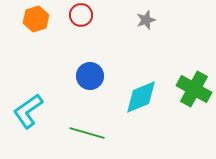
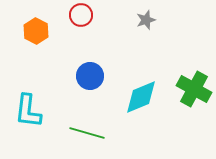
orange hexagon: moved 12 px down; rotated 15 degrees counterclockwise
cyan L-shape: rotated 48 degrees counterclockwise
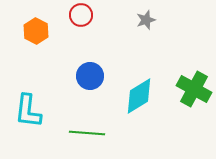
cyan diamond: moved 2 px left, 1 px up; rotated 9 degrees counterclockwise
green line: rotated 12 degrees counterclockwise
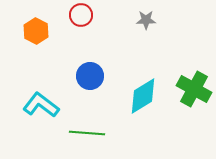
gray star: rotated 18 degrees clockwise
cyan diamond: moved 4 px right
cyan L-shape: moved 13 px right, 6 px up; rotated 120 degrees clockwise
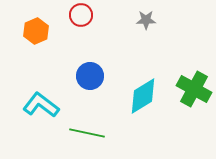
orange hexagon: rotated 10 degrees clockwise
green line: rotated 8 degrees clockwise
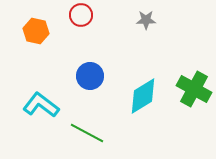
orange hexagon: rotated 25 degrees counterclockwise
green line: rotated 16 degrees clockwise
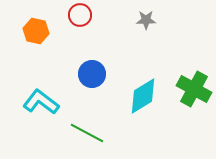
red circle: moved 1 px left
blue circle: moved 2 px right, 2 px up
cyan L-shape: moved 3 px up
